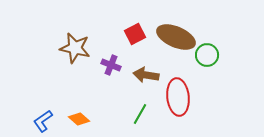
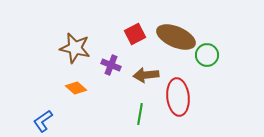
brown arrow: rotated 15 degrees counterclockwise
green line: rotated 20 degrees counterclockwise
orange diamond: moved 3 px left, 31 px up
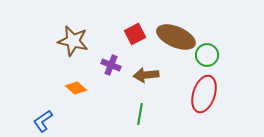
brown star: moved 2 px left, 7 px up
red ellipse: moved 26 px right, 3 px up; rotated 24 degrees clockwise
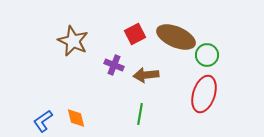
brown star: rotated 12 degrees clockwise
purple cross: moved 3 px right
orange diamond: moved 30 px down; rotated 35 degrees clockwise
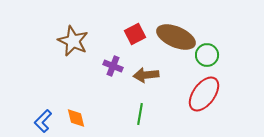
purple cross: moved 1 px left, 1 px down
red ellipse: rotated 18 degrees clockwise
blue L-shape: rotated 10 degrees counterclockwise
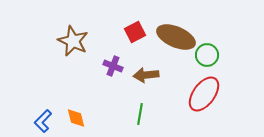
red square: moved 2 px up
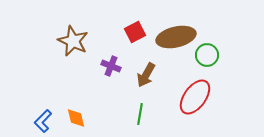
brown ellipse: rotated 36 degrees counterclockwise
purple cross: moved 2 px left
brown arrow: rotated 55 degrees counterclockwise
red ellipse: moved 9 px left, 3 px down
